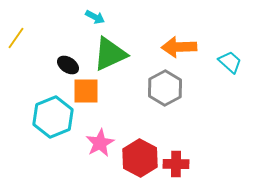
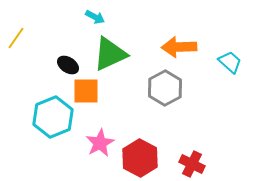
red cross: moved 16 px right; rotated 25 degrees clockwise
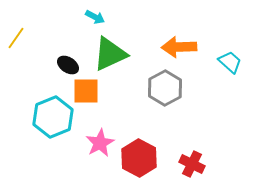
red hexagon: moved 1 px left
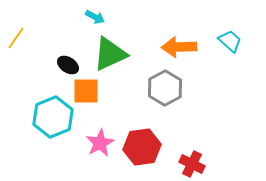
cyan trapezoid: moved 21 px up
red hexagon: moved 3 px right, 11 px up; rotated 24 degrees clockwise
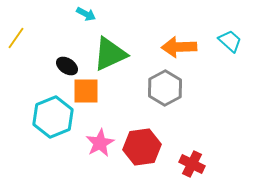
cyan arrow: moved 9 px left, 3 px up
black ellipse: moved 1 px left, 1 px down
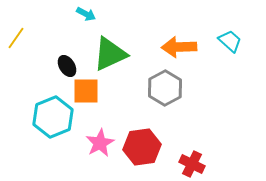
black ellipse: rotated 25 degrees clockwise
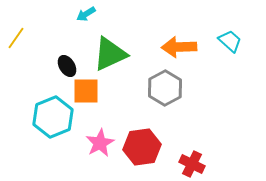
cyan arrow: rotated 120 degrees clockwise
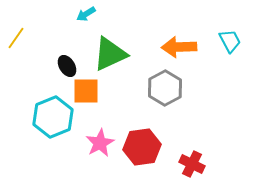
cyan trapezoid: rotated 20 degrees clockwise
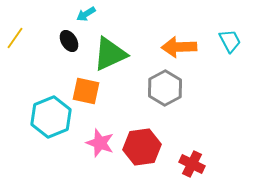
yellow line: moved 1 px left
black ellipse: moved 2 px right, 25 px up
orange square: rotated 12 degrees clockwise
cyan hexagon: moved 2 px left
pink star: rotated 24 degrees counterclockwise
